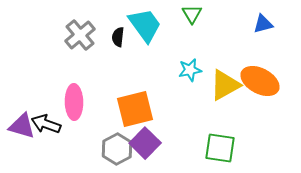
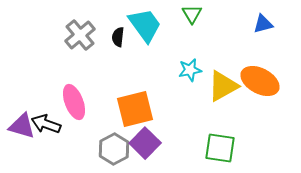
yellow triangle: moved 2 px left, 1 px down
pink ellipse: rotated 20 degrees counterclockwise
gray hexagon: moved 3 px left
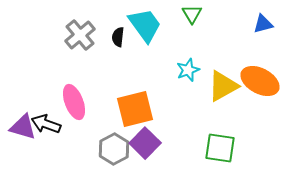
cyan star: moved 2 px left; rotated 10 degrees counterclockwise
purple triangle: moved 1 px right, 1 px down
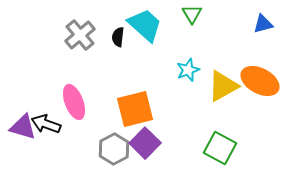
cyan trapezoid: rotated 12 degrees counterclockwise
green square: rotated 20 degrees clockwise
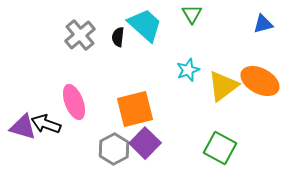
yellow triangle: rotated 8 degrees counterclockwise
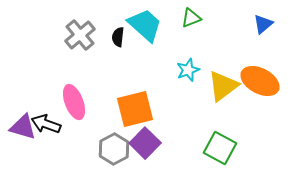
green triangle: moved 1 px left, 4 px down; rotated 40 degrees clockwise
blue triangle: rotated 25 degrees counterclockwise
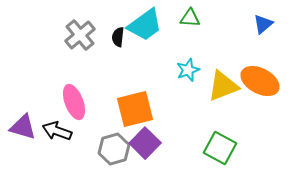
green triangle: moved 1 px left; rotated 25 degrees clockwise
cyan trapezoid: rotated 102 degrees clockwise
yellow triangle: rotated 16 degrees clockwise
black arrow: moved 11 px right, 7 px down
gray hexagon: rotated 12 degrees clockwise
